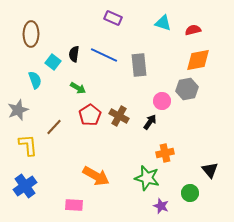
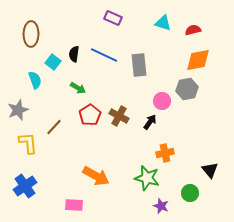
yellow L-shape: moved 2 px up
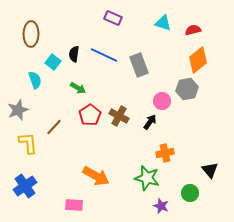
orange diamond: rotated 28 degrees counterclockwise
gray rectangle: rotated 15 degrees counterclockwise
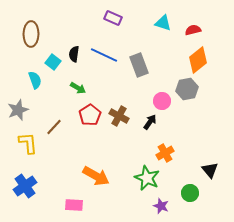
orange cross: rotated 18 degrees counterclockwise
green star: rotated 10 degrees clockwise
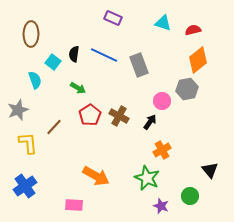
orange cross: moved 3 px left, 3 px up
green circle: moved 3 px down
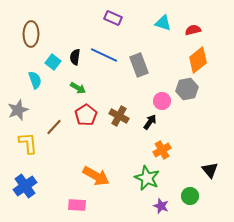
black semicircle: moved 1 px right, 3 px down
red pentagon: moved 4 px left
pink rectangle: moved 3 px right
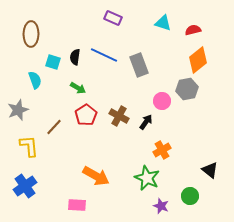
cyan square: rotated 21 degrees counterclockwise
black arrow: moved 4 px left
yellow L-shape: moved 1 px right, 3 px down
black triangle: rotated 12 degrees counterclockwise
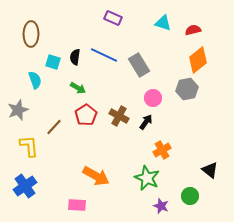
gray rectangle: rotated 10 degrees counterclockwise
pink circle: moved 9 px left, 3 px up
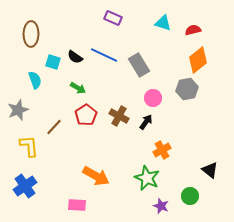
black semicircle: rotated 63 degrees counterclockwise
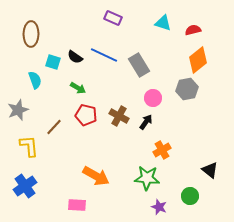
red pentagon: rotated 25 degrees counterclockwise
green star: rotated 20 degrees counterclockwise
purple star: moved 2 px left, 1 px down
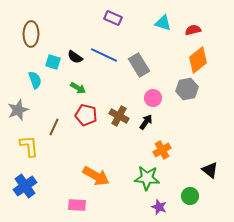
brown line: rotated 18 degrees counterclockwise
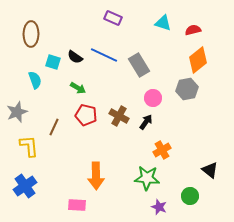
gray star: moved 1 px left, 2 px down
orange arrow: rotated 60 degrees clockwise
